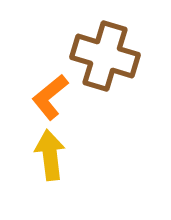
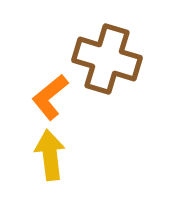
brown cross: moved 2 px right, 3 px down
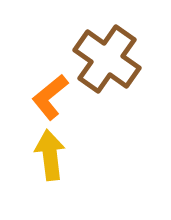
brown cross: rotated 18 degrees clockwise
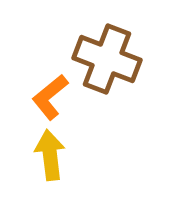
brown cross: rotated 14 degrees counterclockwise
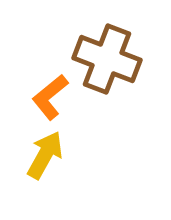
yellow arrow: moved 5 px left; rotated 36 degrees clockwise
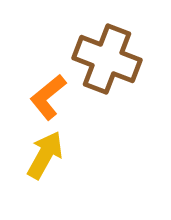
orange L-shape: moved 2 px left
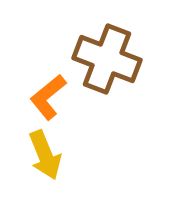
yellow arrow: rotated 129 degrees clockwise
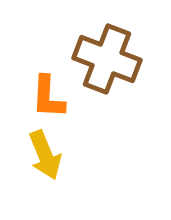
orange L-shape: rotated 48 degrees counterclockwise
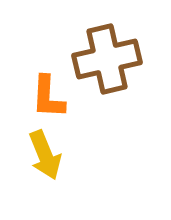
brown cross: rotated 34 degrees counterclockwise
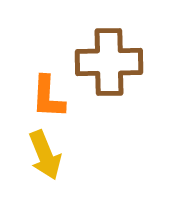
brown cross: moved 2 px right, 3 px down; rotated 12 degrees clockwise
